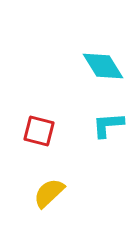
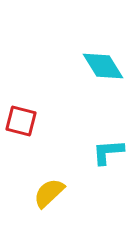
cyan L-shape: moved 27 px down
red square: moved 18 px left, 10 px up
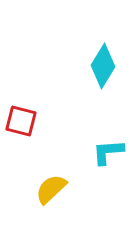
cyan diamond: rotated 63 degrees clockwise
yellow semicircle: moved 2 px right, 4 px up
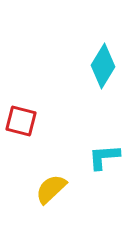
cyan L-shape: moved 4 px left, 5 px down
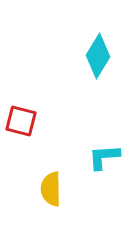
cyan diamond: moved 5 px left, 10 px up
yellow semicircle: rotated 48 degrees counterclockwise
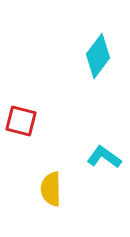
cyan diamond: rotated 6 degrees clockwise
cyan L-shape: rotated 40 degrees clockwise
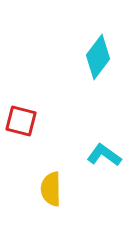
cyan diamond: moved 1 px down
cyan L-shape: moved 2 px up
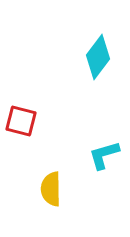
cyan L-shape: rotated 52 degrees counterclockwise
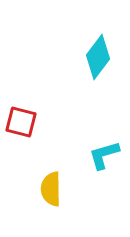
red square: moved 1 px down
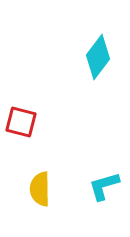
cyan L-shape: moved 31 px down
yellow semicircle: moved 11 px left
